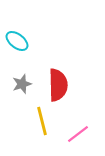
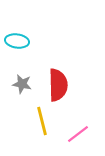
cyan ellipse: rotated 30 degrees counterclockwise
gray star: rotated 30 degrees clockwise
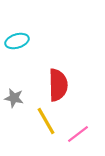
cyan ellipse: rotated 25 degrees counterclockwise
gray star: moved 8 px left, 14 px down
yellow line: moved 4 px right; rotated 16 degrees counterclockwise
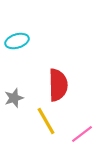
gray star: rotated 30 degrees counterclockwise
pink line: moved 4 px right
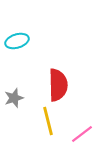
yellow line: moved 2 px right; rotated 16 degrees clockwise
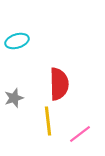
red semicircle: moved 1 px right, 1 px up
yellow line: rotated 8 degrees clockwise
pink line: moved 2 px left
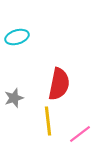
cyan ellipse: moved 4 px up
red semicircle: rotated 12 degrees clockwise
